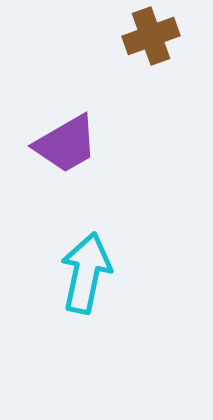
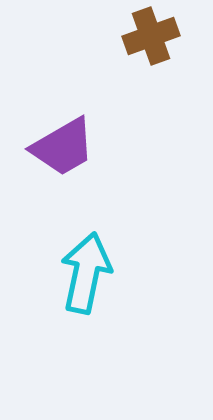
purple trapezoid: moved 3 px left, 3 px down
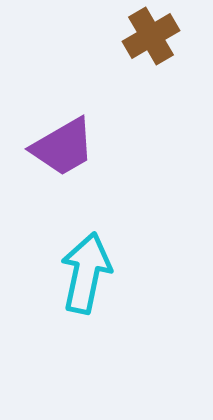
brown cross: rotated 10 degrees counterclockwise
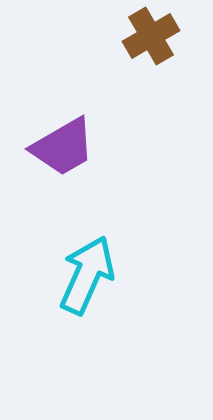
cyan arrow: moved 1 px right, 2 px down; rotated 12 degrees clockwise
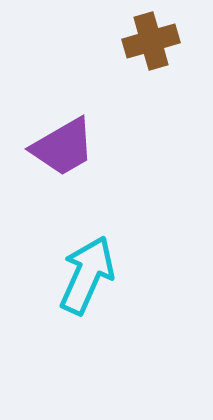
brown cross: moved 5 px down; rotated 14 degrees clockwise
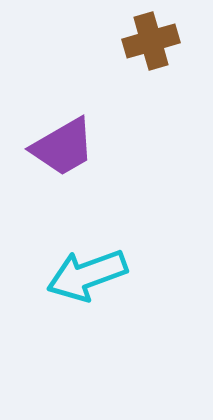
cyan arrow: rotated 134 degrees counterclockwise
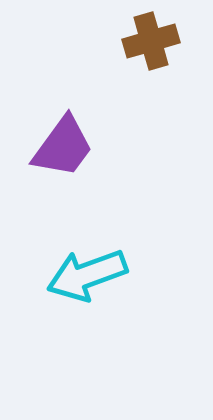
purple trapezoid: rotated 24 degrees counterclockwise
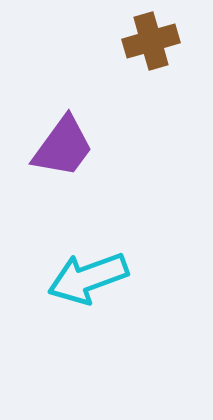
cyan arrow: moved 1 px right, 3 px down
